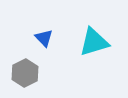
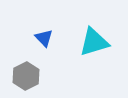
gray hexagon: moved 1 px right, 3 px down
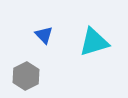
blue triangle: moved 3 px up
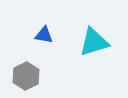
blue triangle: rotated 36 degrees counterclockwise
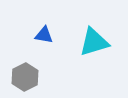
gray hexagon: moved 1 px left, 1 px down
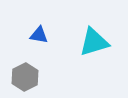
blue triangle: moved 5 px left
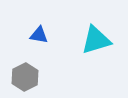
cyan triangle: moved 2 px right, 2 px up
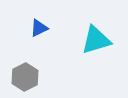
blue triangle: moved 7 px up; rotated 36 degrees counterclockwise
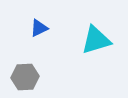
gray hexagon: rotated 24 degrees clockwise
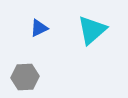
cyan triangle: moved 4 px left, 10 px up; rotated 24 degrees counterclockwise
